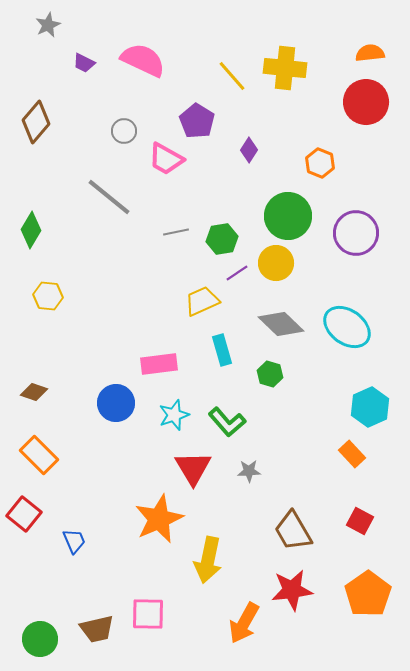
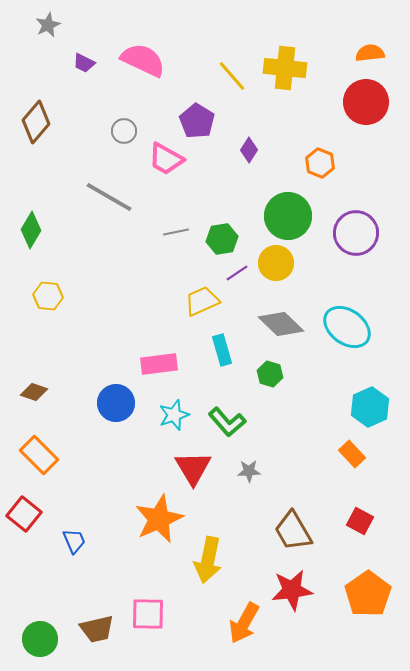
gray line at (109, 197): rotated 9 degrees counterclockwise
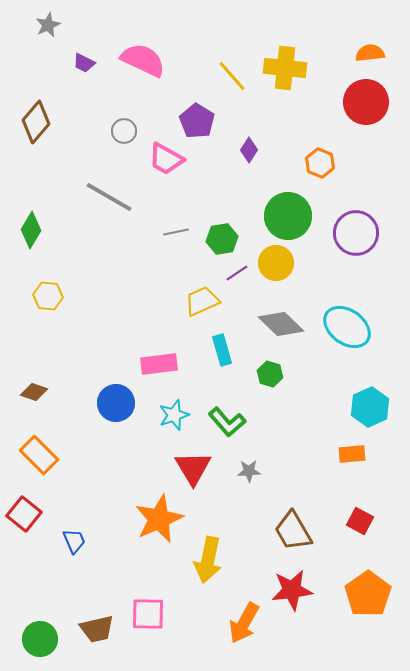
orange rectangle at (352, 454): rotated 52 degrees counterclockwise
